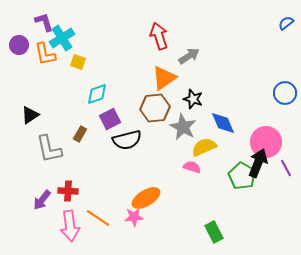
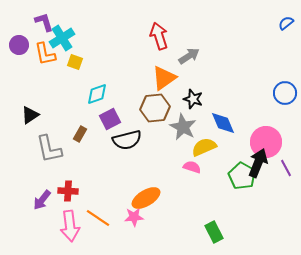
yellow square: moved 3 px left
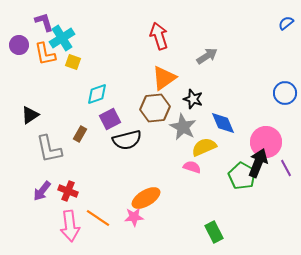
gray arrow: moved 18 px right
yellow square: moved 2 px left
red cross: rotated 18 degrees clockwise
purple arrow: moved 9 px up
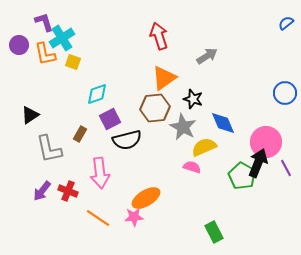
pink arrow: moved 30 px right, 53 px up
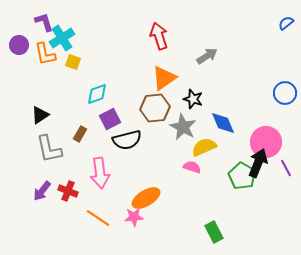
black triangle: moved 10 px right
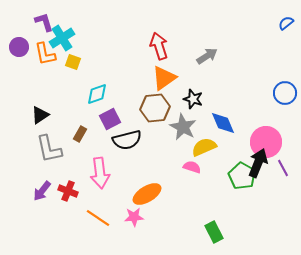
red arrow: moved 10 px down
purple circle: moved 2 px down
purple line: moved 3 px left
orange ellipse: moved 1 px right, 4 px up
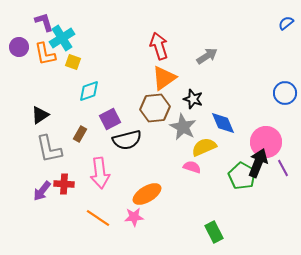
cyan diamond: moved 8 px left, 3 px up
red cross: moved 4 px left, 7 px up; rotated 18 degrees counterclockwise
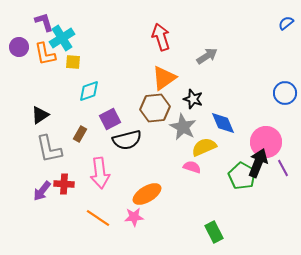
red arrow: moved 2 px right, 9 px up
yellow square: rotated 14 degrees counterclockwise
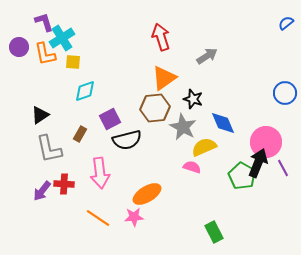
cyan diamond: moved 4 px left
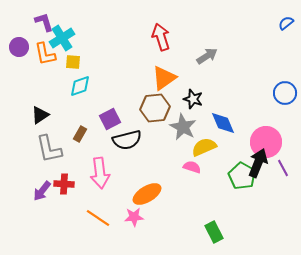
cyan diamond: moved 5 px left, 5 px up
